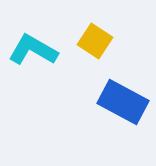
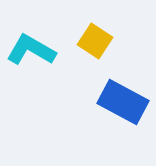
cyan L-shape: moved 2 px left
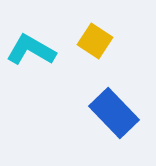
blue rectangle: moved 9 px left, 11 px down; rotated 18 degrees clockwise
